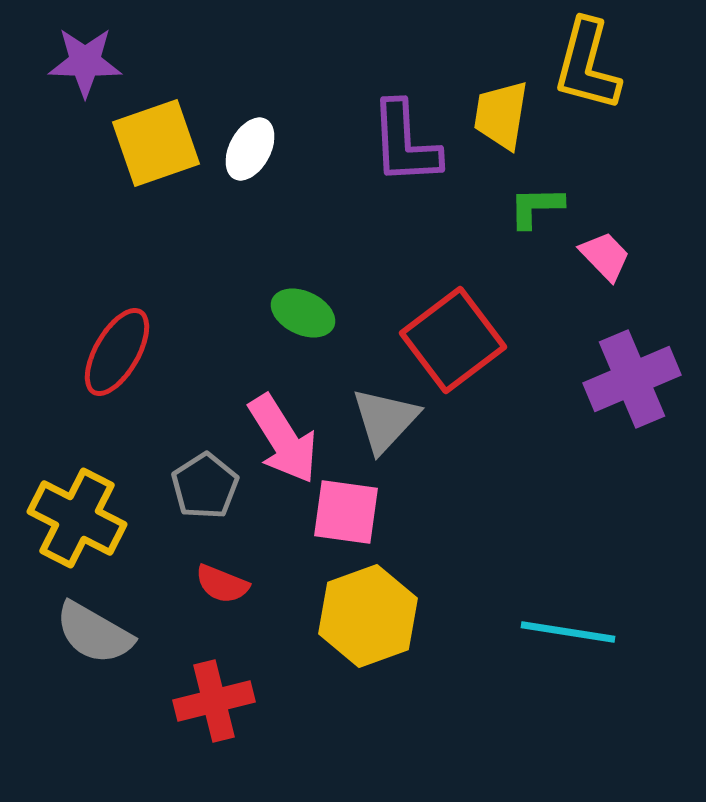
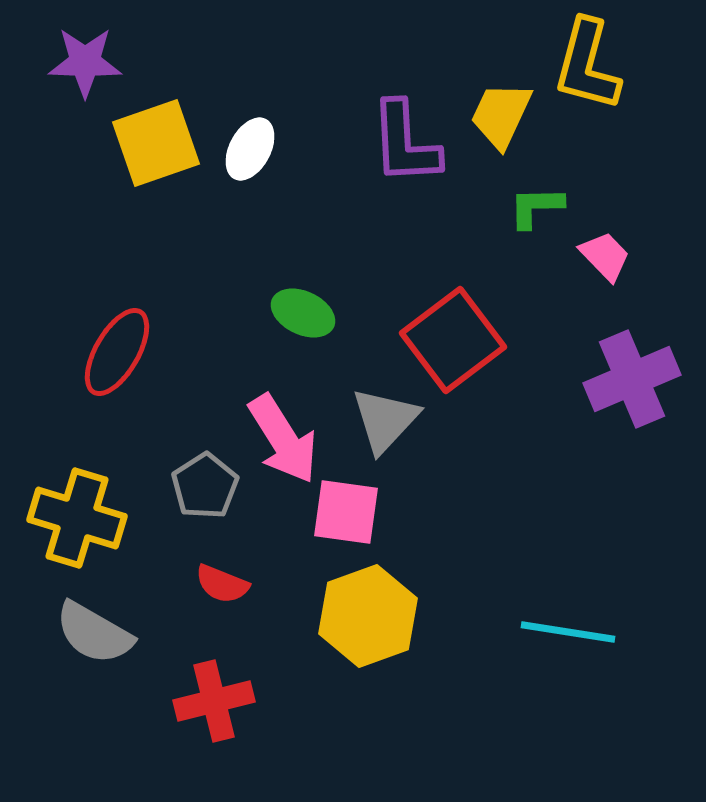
yellow trapezoid: rotated 16 degrees clockwise
yellow cross: rotated 10 degrees counterclockwise
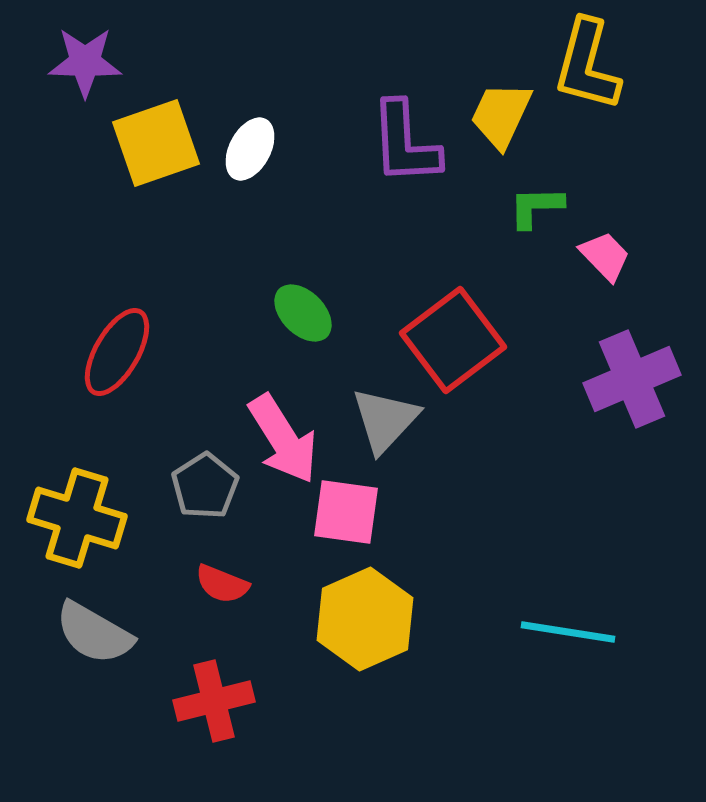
green ellipse: rotated 20 degrees clockwise
yellow hexagon: moved 3 px left, 3 px down; rotated 4 degrees counterclockwise
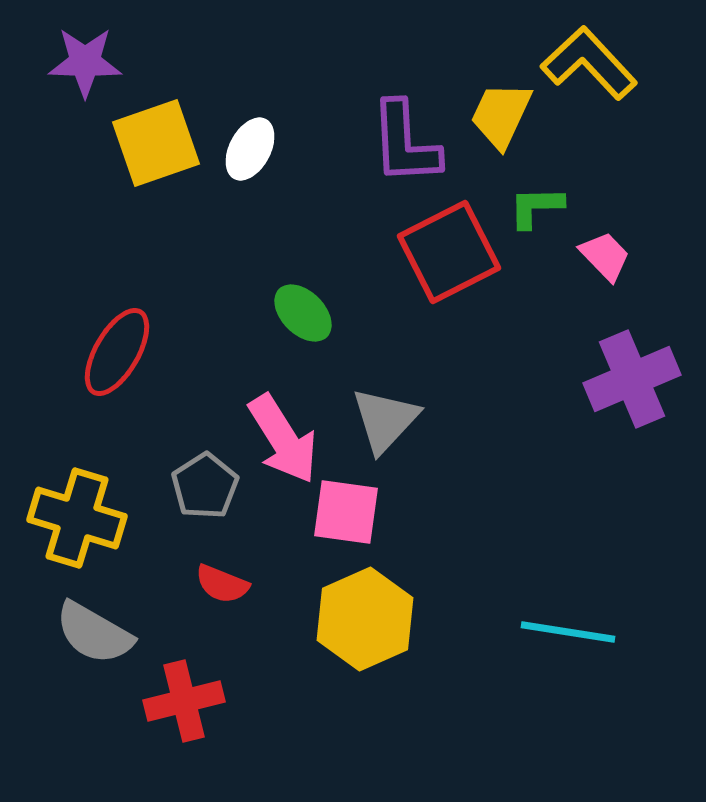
yellow L-shape: moved 2 px right, 2 px up; rotated 122 degrees clockwise
red square: moved 4 px left, 88 px up; rotated 10 degrees clockwise
red cross: moved 30 px left
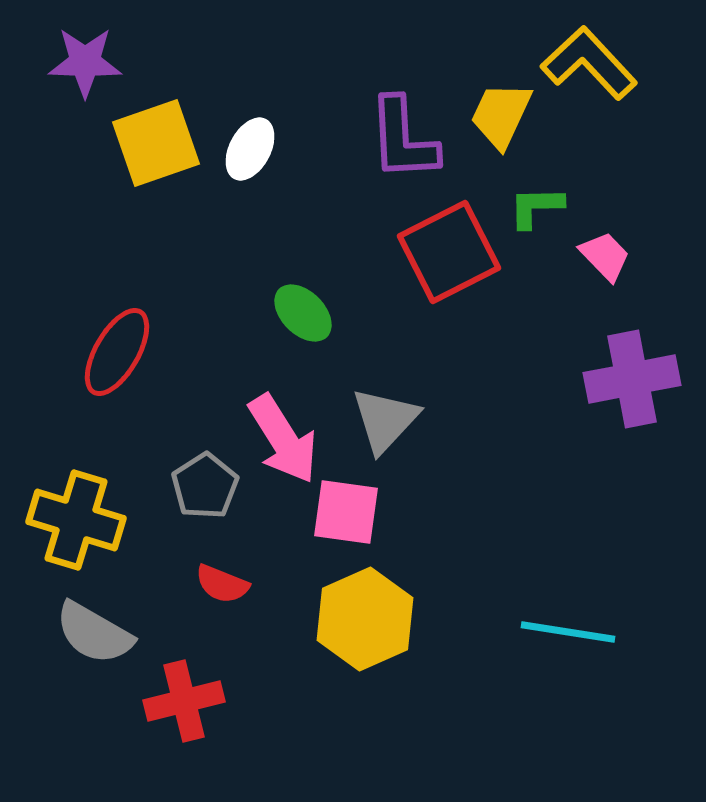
purple L-shape: moved 2 px left, 4 px up
purple cross: rotated 12 degrees clockwise
yellow cross: moved 1 px left, 2 px down
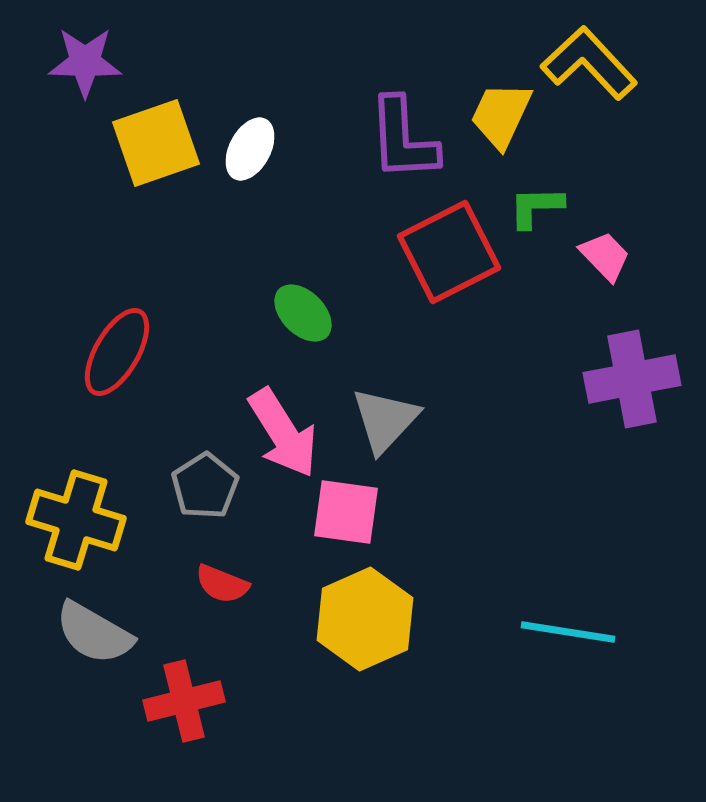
pink arrow: moved 6 px up
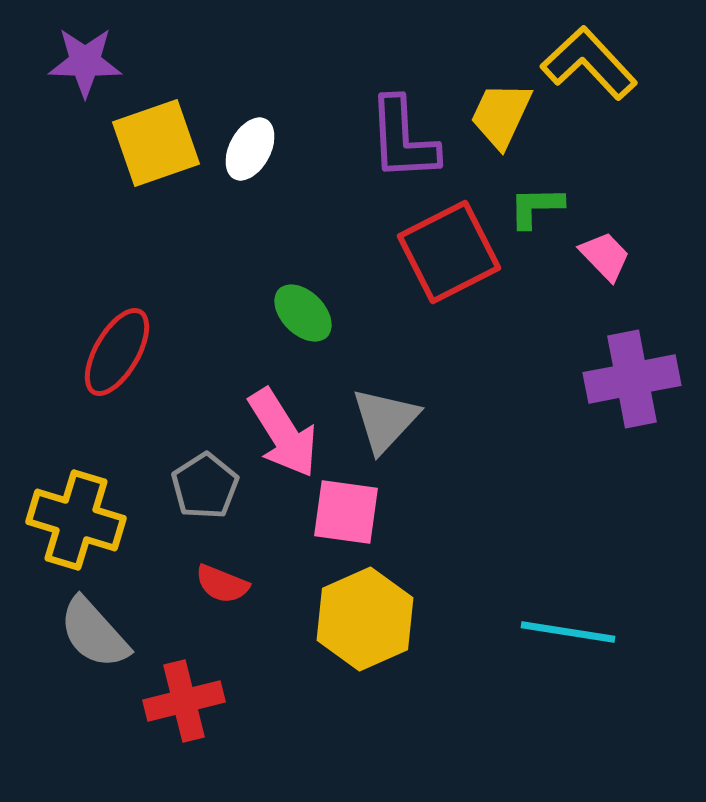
gray semicircle: rotated 18 degrees clockwise
